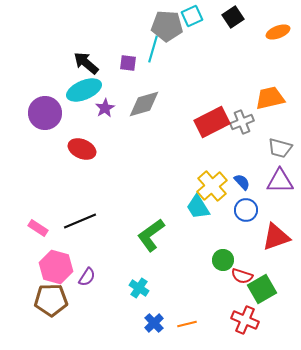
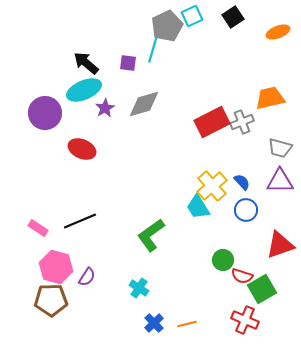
gray pentagon: rotated 28 degrees counterclockwise
red triangle: moved 4 px right, 8 px down
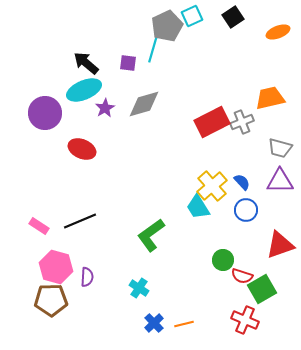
pink rectangle: moved 1 px right, 2 px up
purple semicircle: rotated 30 degrees counterclockwise
orange line: moved 3 px left
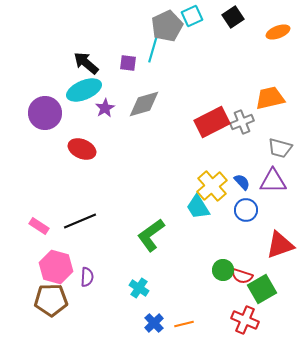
purple triangle: moved 7 px left
green circle: moved 10 px down
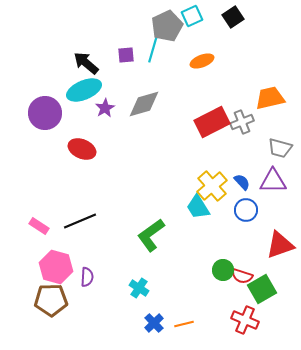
orange ellipse: moved 76 px left, 29 px down
purple square: moved 2 px left, 8 px up; rotated 12 degrees counterclockwise
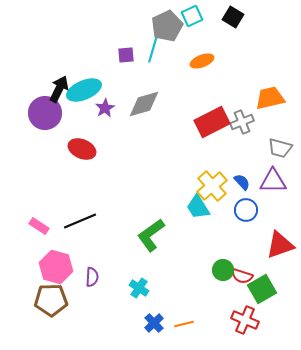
black square: rotated 25 degrees counterclockwise
black arrow: moved 27 px left, 26 px down; rotated 76 degrees clockwise
purple semicircle: moved 5 px right
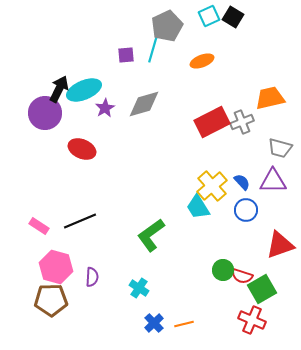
cyan square: moved 17 px right
red cross: moved 7 px right
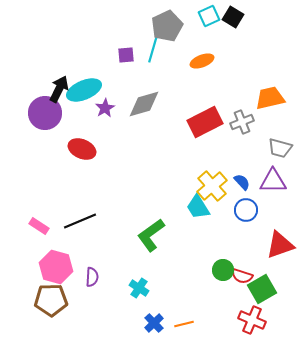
red rectangle: moved 7 px left
